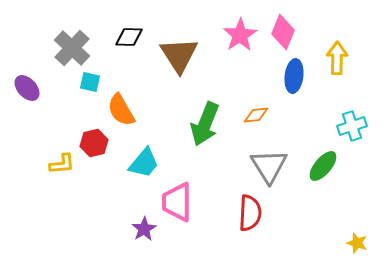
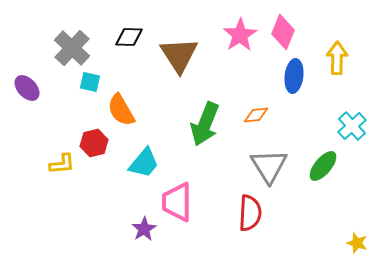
cyan cross: rotated 24 degrees counterclockwise
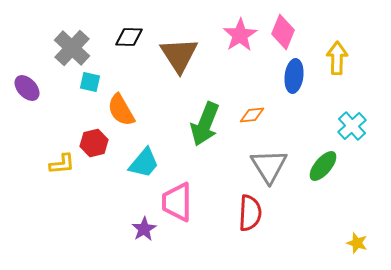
orange diamond: moved 4 px left
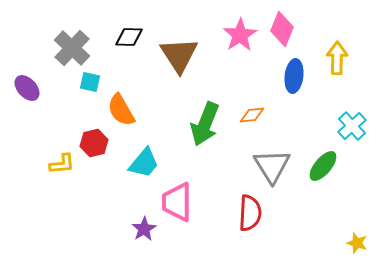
pink diamond: moved 1 px left, 3 px up
gray triangle: moved 3 px right
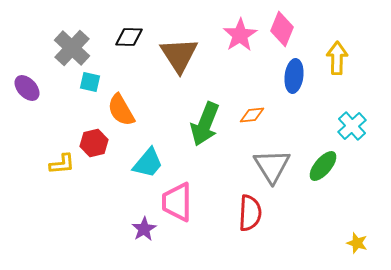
cyan trapezoid: moved 4 px right
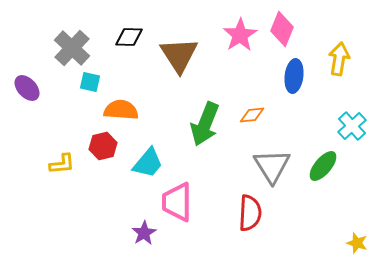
yellow arrow: moved 2 px right, 1 px down; rotated 8 degrees clockwise
orange semicircle: rotated 124 degrees clockwise
red hexagon: moved 9 px right, 3 px down
purple star: moved 4 px down
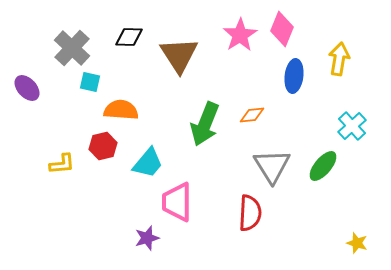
purple star: moved 3 px right, 5 px down; rotated 15 degrees clockwise
